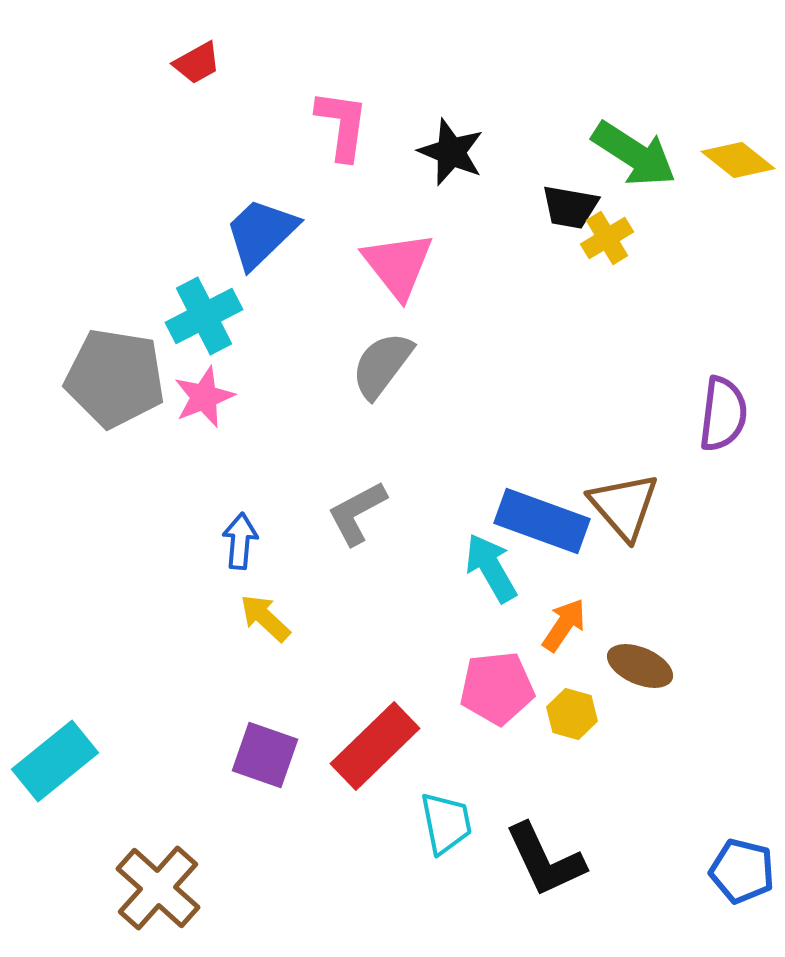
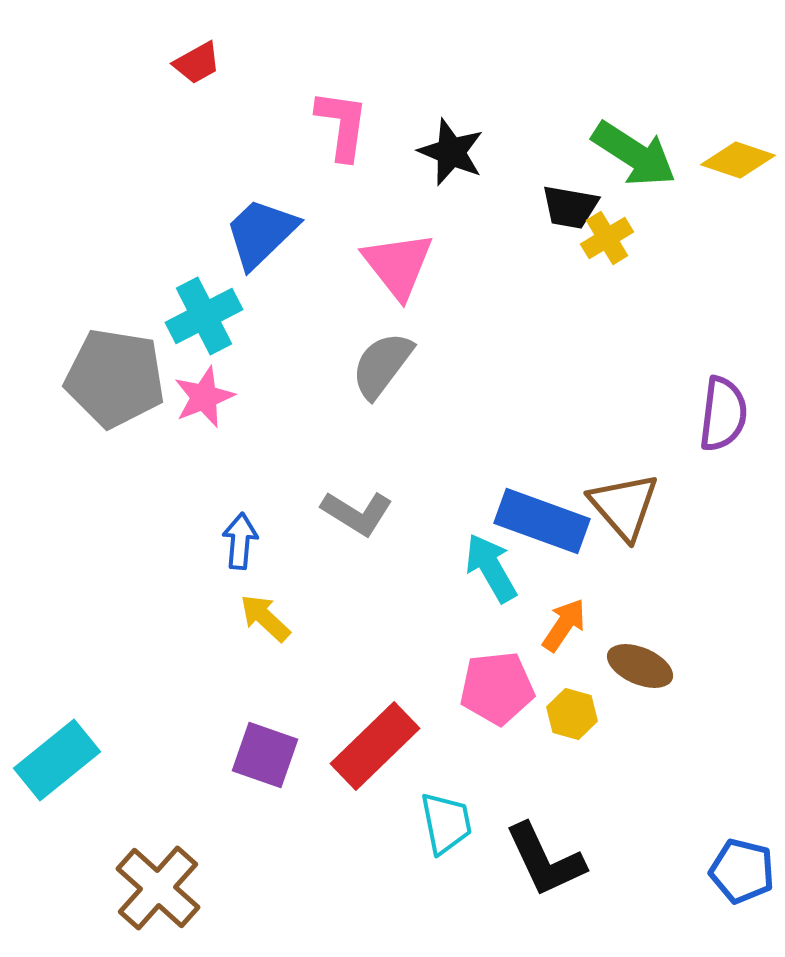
yellow diamond: rotated 20 degrees counterclockwise
gray L-shape: rotated 120 degrees counterclockwise
cyan rectangle: moved 2 px right, 1 px up
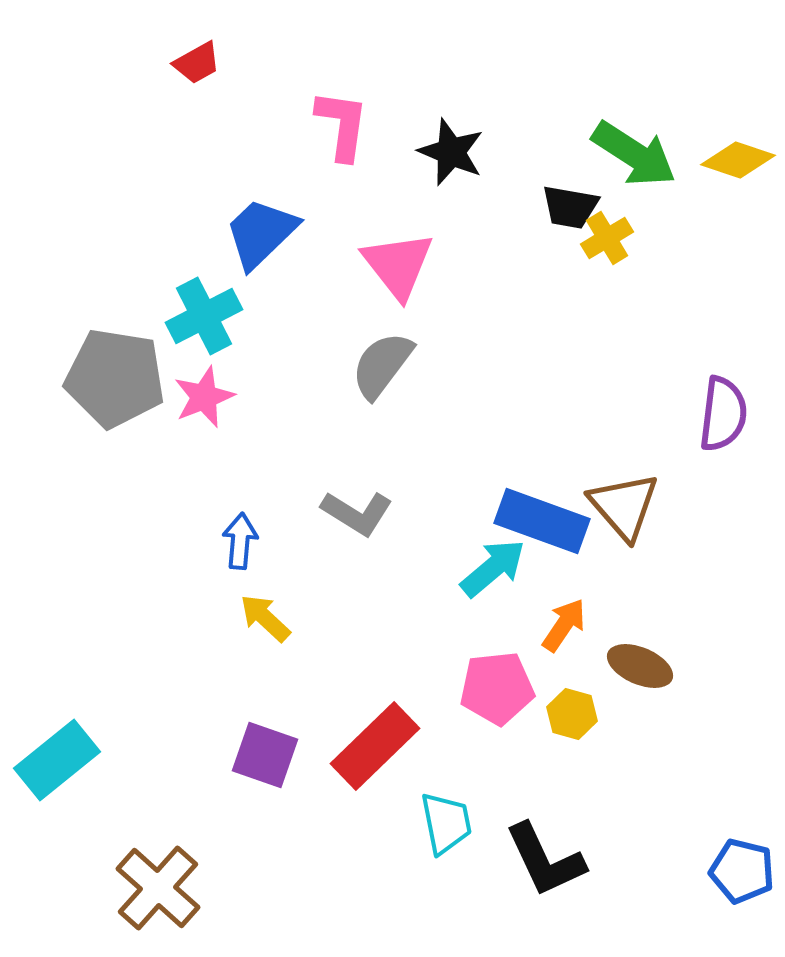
cyan arrow: moved 2 px right; rotated 80 degrees clockwise
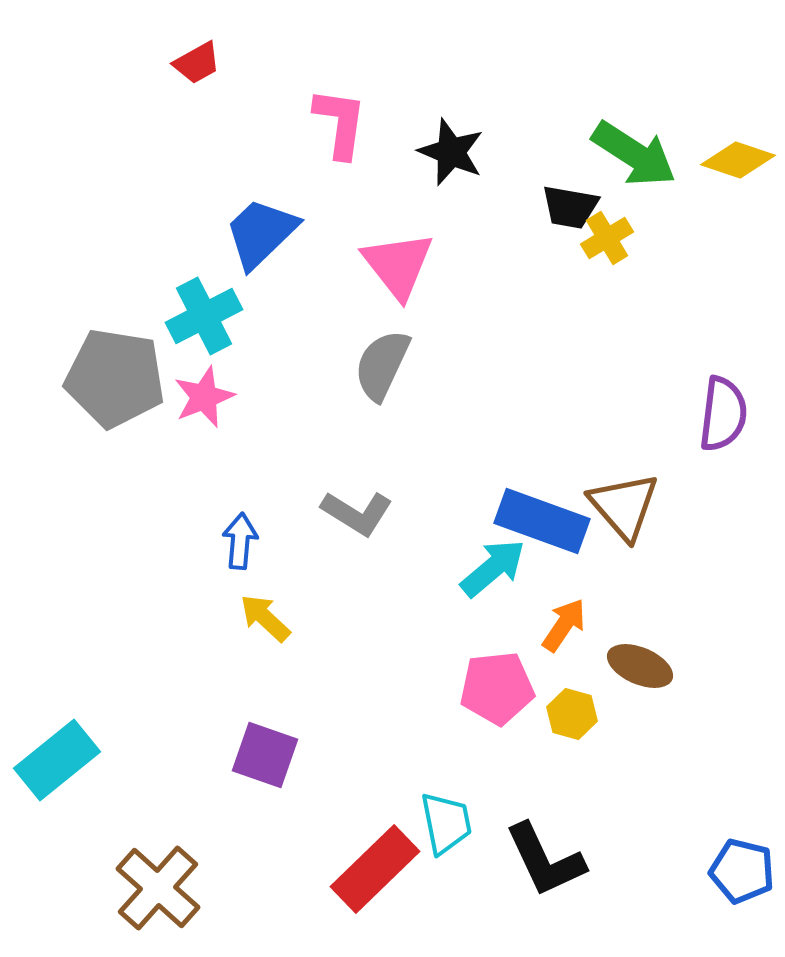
pink L-shape: moved 2 px left, 2 px up
gray semicircle: rotated 12 degrees counterclockwise
red rectangle: moved 123 px down
